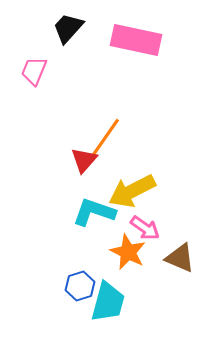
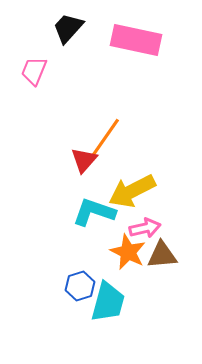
pink arrow: rotated 48 degrees counterclockwise
brown triangle: moved 18 px left, 3 px up; rotated 28 degrees counterclockwise
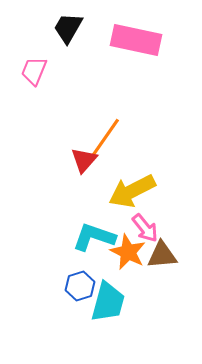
black trapezoid: rotated 12 degrees counterclockwise
cyan L-shape: moved 25 px down
pink arrow: rotated 64 degrees clockwise
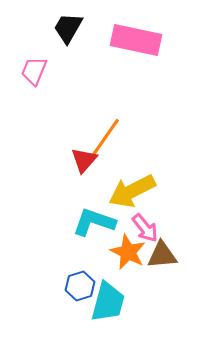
cyan L-shape: moved 15 px up
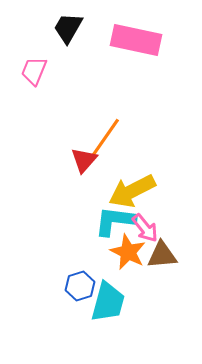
cyan L-shape: moved 21 px right, 1 px up; rotated 12 degrees counterclockwise
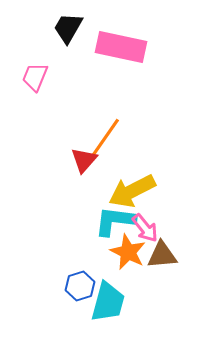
pink rectangle: moved 15 px left, 7 px down
pink trapezoid: moved 1 px right, 6 px down
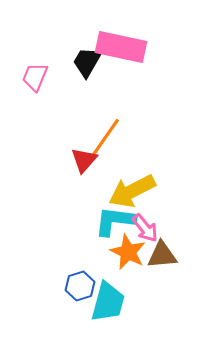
black trapezoid: moved 19 px right, 34 px down
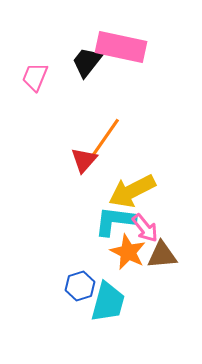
black trapezoid: rotated 8 degrees clockwise
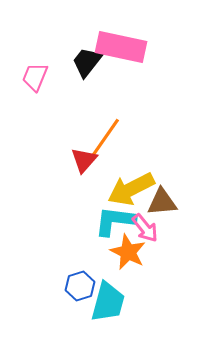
yellow arrow: moved 1 px left, 2 px up
brown triangle: moved 53 px up
